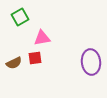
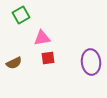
green square: moved 1 px right, 2 px up
red square: moved 13 px right
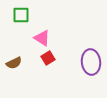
green square: rotated 30 degrees clockwise
pink triangle: rotated 42 degrees clockwise
red square: rotated 24 degrees counterclockwise
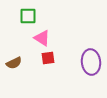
green square: moved 7 px right, 1 px down
red square: rotated 24 degrees clockwise
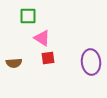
brown semicircle: rotated 21 degrees clockwise
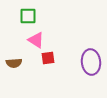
pink triangle: moved 6 px left, 2 px down
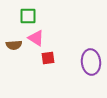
pink triangle: moved 2 px up
brown semicircle: moved 18 px up
